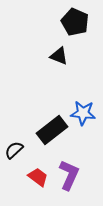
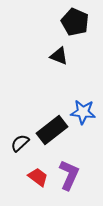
blue star: moved 1 px up
black semicircle: moved 6 px right, 7 px up
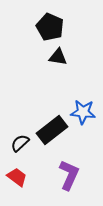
black pentagon: moved 25 px left, 5 px down
black triangle: moved 1 px left, 1 px down; rotated 12 degrees counterclockwise
red trapezoid: moved 21 px left
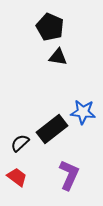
black rectangle: moved 1 px up
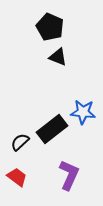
black triangle: rotated 12 degrees clockwise
black semicircle: moved 1 px up
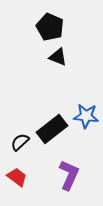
blue star: moved 3 px right, 4 px down
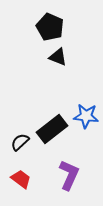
red trapezoid: moved 4 px right, 2 px down
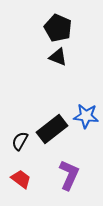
black pentagon: moved 8 px right, 1 px down
black semicircle: moved 1 px up; rotated 18 degrees counterclockwise
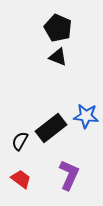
black rectangle: moved 1 px left, 1 px up
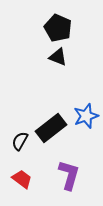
blue star: rotated 25 degrees counterclockwise
purple L-shape: rotated 8 degrees counterclockwise
red trapezoid: moved 1 px right
